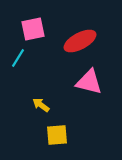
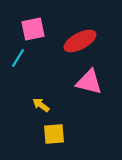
yellow square: moved 3 px left, 1 px up
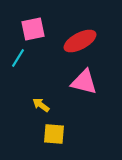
pink triangle: moved 5 px left
yellow square: rotated 10 degrees clockwise
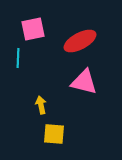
cyan line: rotated 30 degrees counterclockwise
yellow arrow: rotated 42 degrees clockwise
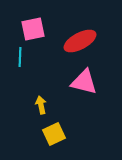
cyan line: moved 2 px right, 1 px up
yellow square: rotated 30 degrees counterclockwise
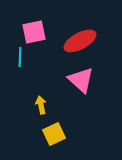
pink square: moved 1 px right, 3 px down
pink triangle: moved 3 px left, 2 px up; rotated 28 degrees clockwise
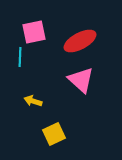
yellow arrow: moved 8 px left, 4 px up; rotated 60 degrees counterclockwise
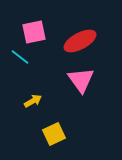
cyan line: rotated 54 degrees counterclockwise
pink triangle: rotated 12 degrees clockwise
yellow arrow: rotated 132 degrees clockwise
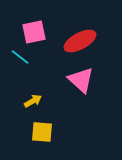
pink triangle: rotated 12 degrees counterclockwise
yellow square: moved 12 px left, 2 px up; rotated 30 degrees clockwise
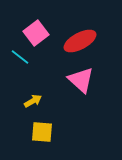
pink square: moved 2 px right, 1 px down; rotated 25 degrees counterclockwise
